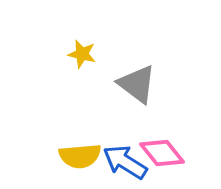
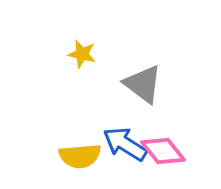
gray triangle: moved 6 px right
pink diamond: moved 1 px right, 2 px up
blue arrow: moved 18 px up
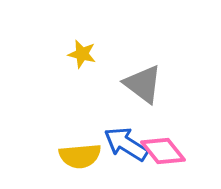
blue arrow: moved 1 px right
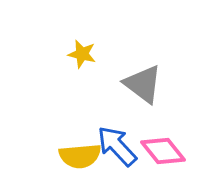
blue arrow: moved 9 px left, 2 px down; rotated 15 degrees clockwise
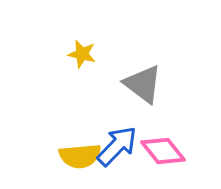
blue arrow: rotated 87 degrees clockwise
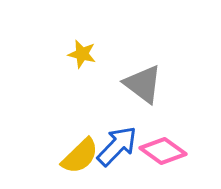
pink diamond: rotated 15 degrees counterclockwise
yellow semicircle: rotated 39 degrees counterclockwise
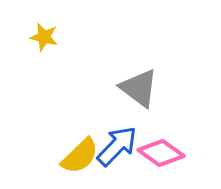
yellow star: moved 38 px left, 17 px up
gray triangle: moved 4 px left, 4 px down
pink diamond: moved 2 px left, 2 px down
